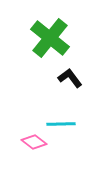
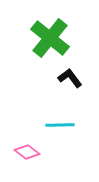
cyan line: moved 1 px left, 1 px down
pink diamond: moved 7 px left, 10 px down
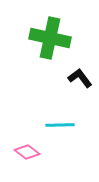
green cross: rotated 27 degrees counterclockwise
black L-shape: moved 10 px right
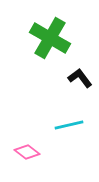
green cross: rotated 18 degrees clockwise
cyan line: moved 9 px right; rotated 12 degrees counterclockwise
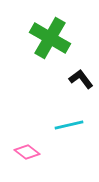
black L-shape: moved 1 px right, 1 px down
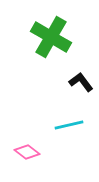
green cross: moved 1 px right, 1 px up
black L-shape: moved 3 px down
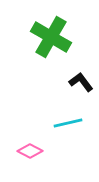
cyan line: moved 1 px left, 2 px up
pink diamond: moved 3 px right, 1 px up; rotated 10 degrees counterclockwise
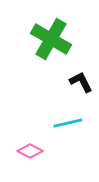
green cross: moved 2 px down
black L-shape: rotated 10 degrees clockwise
